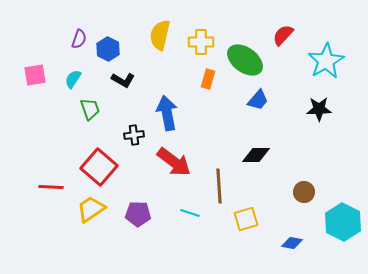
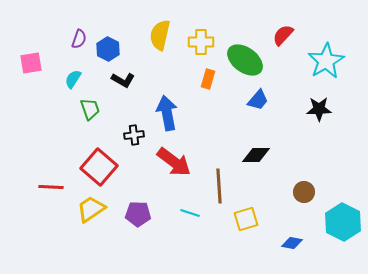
pink square: moved 4 px left, 12 px up
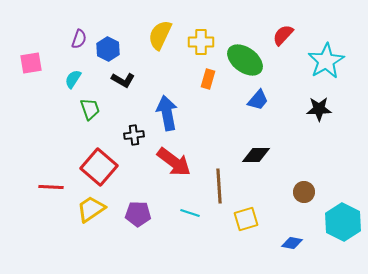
yellow semicircle: rotated 12 degrees clockwise
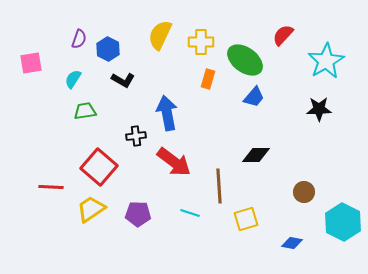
blue trapezoid: moved 4 px left, 3 px up
green trapezoid: moved 5 px left, 2 px down; rotated 80 degrees counterclockwise
black cross: moved 2 px right, 1 px down
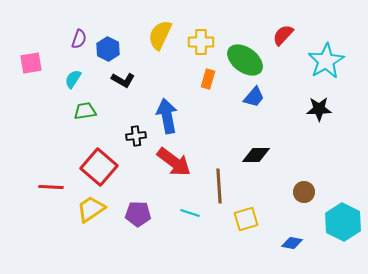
blue arrow: moved 3 px down
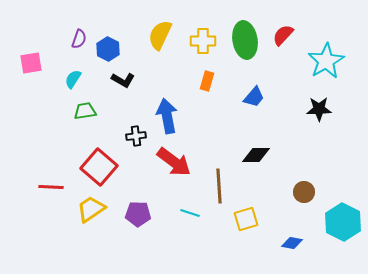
yellow cross: moved 2 px right, 1 px up
green ellipse: moved 20 px up; rotated 45 degrees clockwise
orange rectangle: moved 1 px left, 2 px down
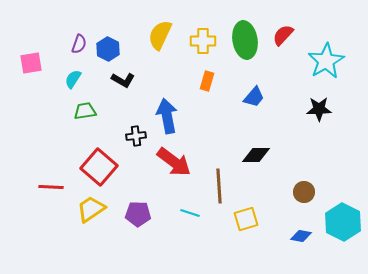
purple semicircle: moved 5 px down
blue diamond: moved 9 px right, 7 px up
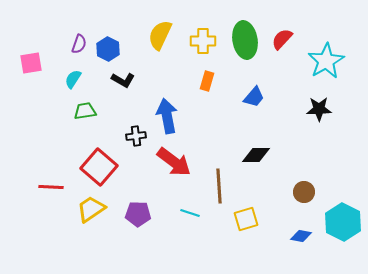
red semicircle: moved 1 px left, 4 px down
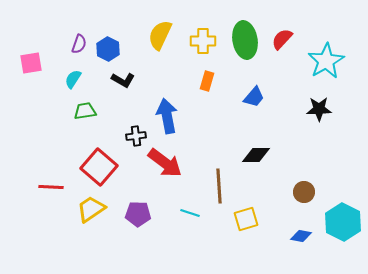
red arrow: moved 9 px left, 1 px down
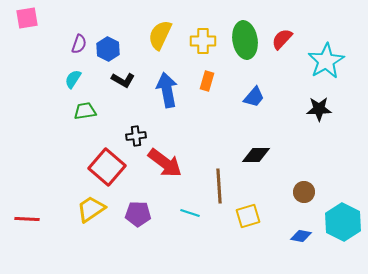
pink square: moved 4 px left, 45 px up
blue arrow: moved 26 px up
red square: moved 8 px right
red line: moved 24 px left, 32 px down
yellow square: moved 2 px right, 3 px up
